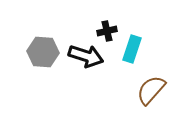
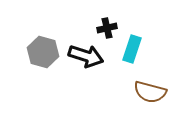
black cross: moved 3 px up
gray hexagon: rotated 12 degrees clockwise
brown semicircle: moved 1 px left, 2 px down; rotated 116 degrees counterclockwise
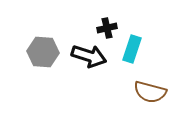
gray hexagon: rotated 12 degrees counterclockwise
black arrow: moved 3 px right
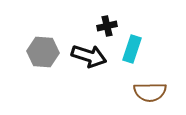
black cross: moved 2 px up
brown semicircle: rotated 16 degrees counterclockwise
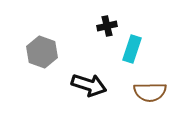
gray hexagon: moved 1 px left; rotated 16 degrees clockwise
black arrow: moved 29 px down
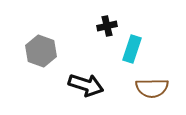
gray hexagon: moved 1 px left, 1 px up
black arrow: moved 3 px left
brown semicircle: moved 2 px right, 4 px up
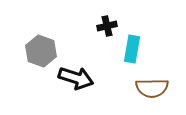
cyan rectangle: rotated 8 degrees counterclockwise
black arrow: moved 10 px left, 7 px up
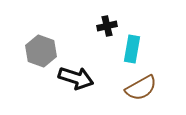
brown semicircle: moved 11 px left; rotated 28 degrees counterclockwise
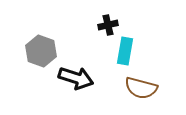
black cross: moved 1 px right, 1 px up
cyan rectangle: moved 7 px left, 2 px down
brown semicircle: rotated 44 degrees clockwise
